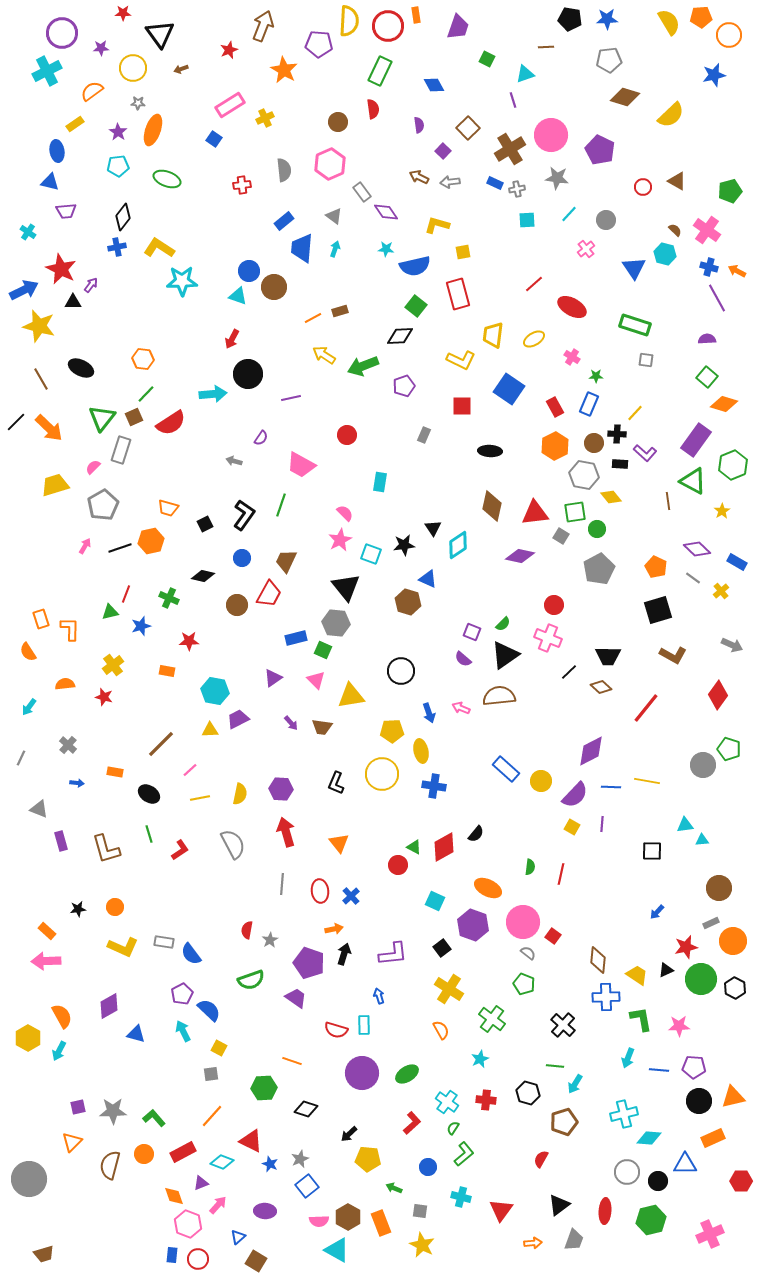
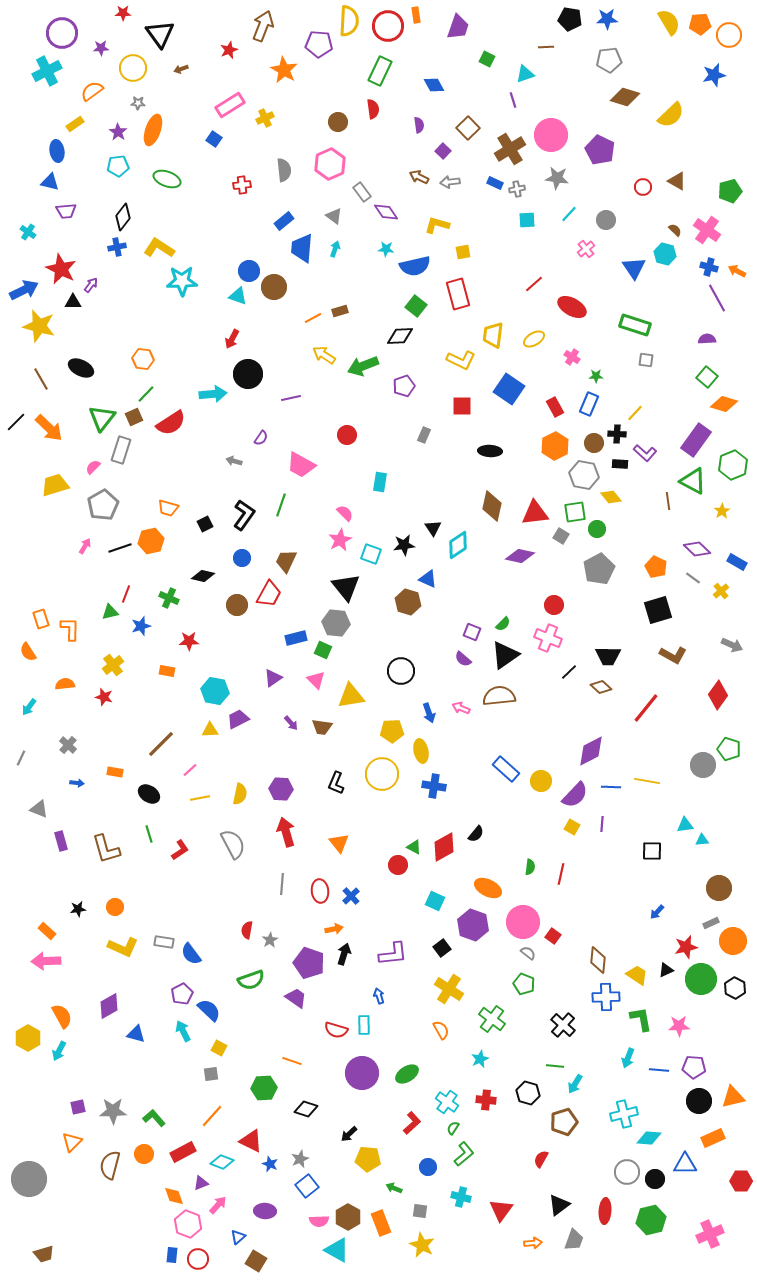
orange pentagon at (701, 17): moved 1 px left, 7 px down
black circle at (658, 1181): moved 3 px left, 2 px up
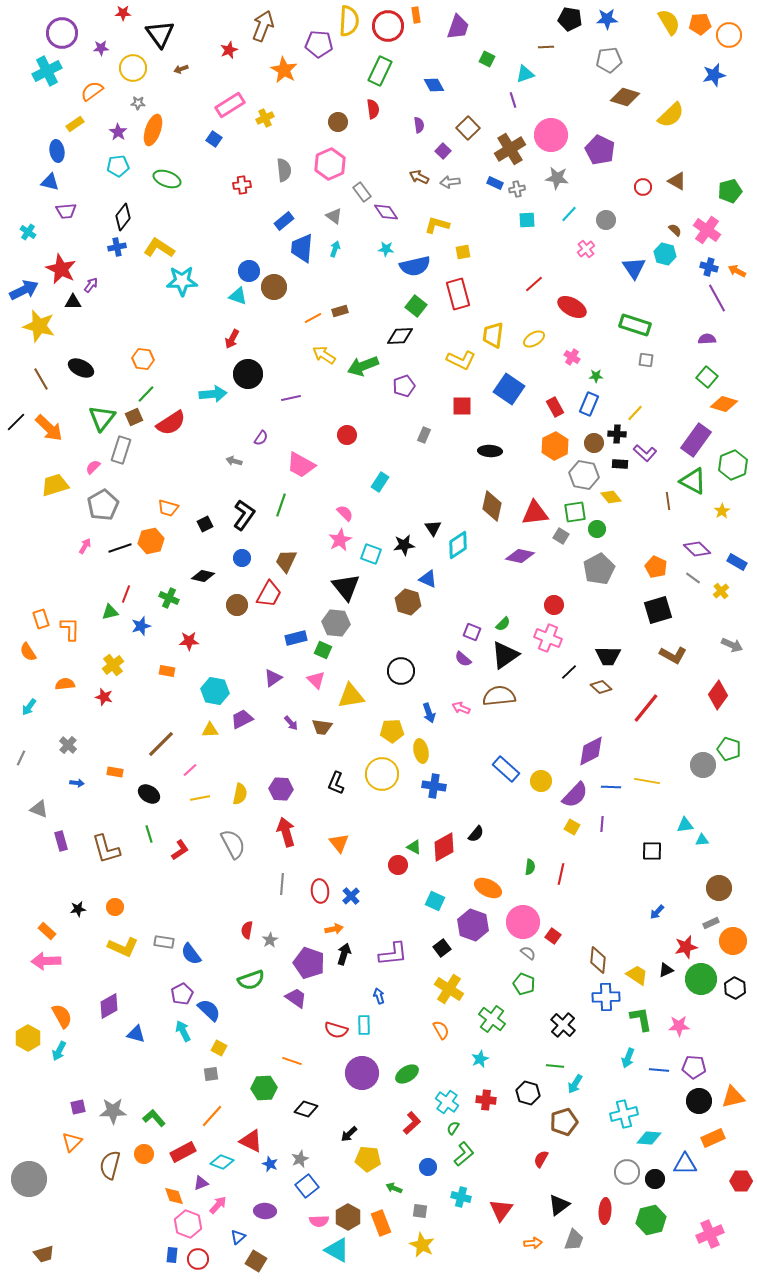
cyan rectangle at (380, 482): rotated 24 degrees clockwise
purple trapezoid at (238, 719): moved 4 px right
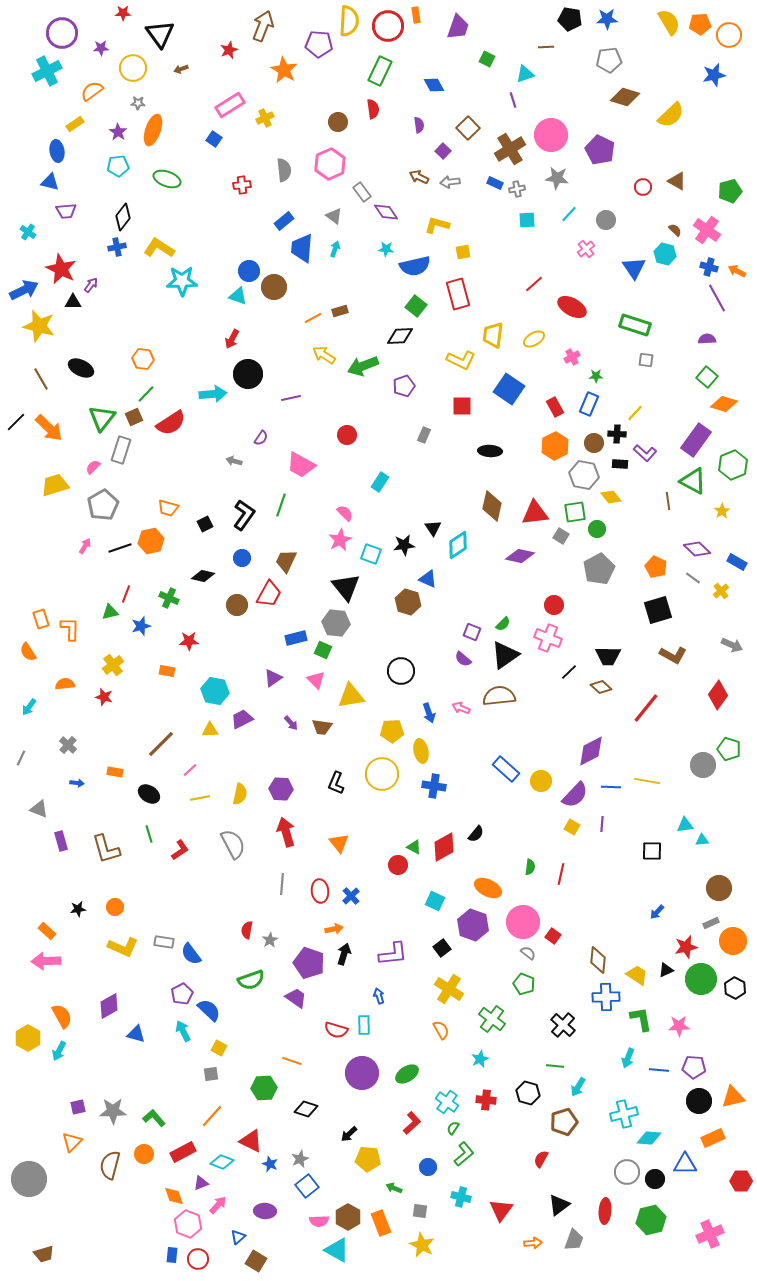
pink cross at (572, 357): rotated 28 degrees clockwise
cyan arrow at (575, 1084): moved 3 px right, 3 px down
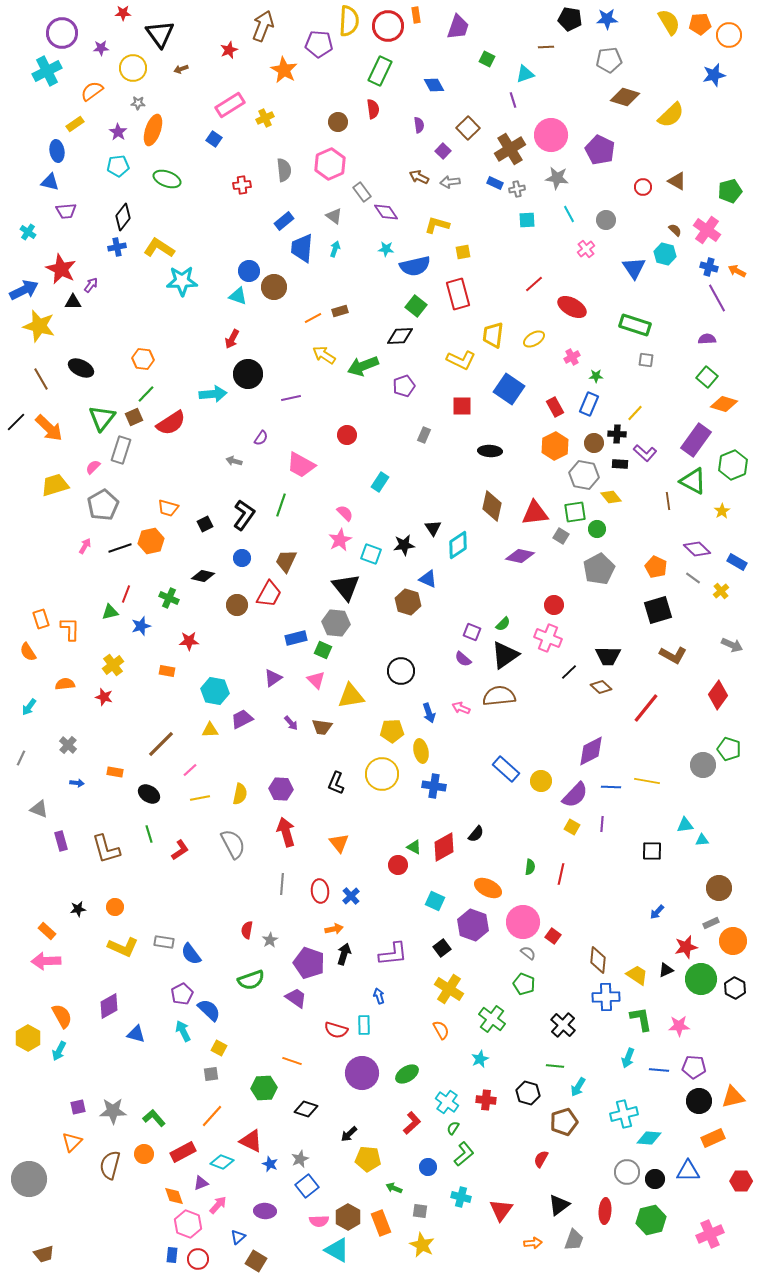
cyan line at (569, 214): rotated 72 degrees counterclockwise
blue triangle at (685, 1164): moved 3 px right, 7 px down
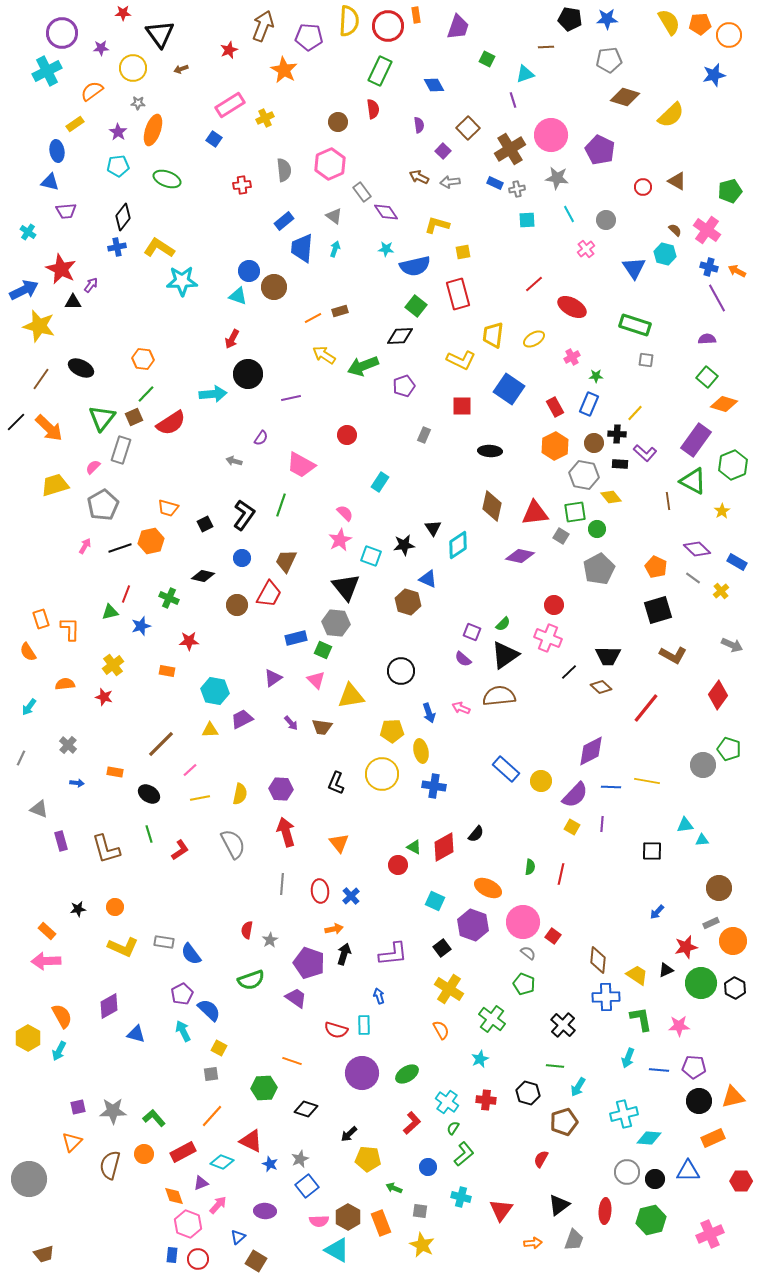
purple pentagon at (319, 44): moved 10 px left, 7 px up
brown line at (41, 379): rotated 65 degrees clockwise
cyan square at (371, 554): moved 2 px down
green circle at (701, 979): moved 4 px down
